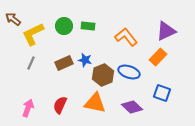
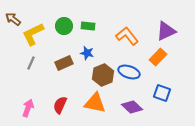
orange L-shape: moved 1 px right, 1 px up
blue star: moved 2 px right, 7 px up
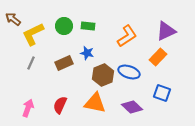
orange L-shape: rotated 95 degrees clockwise
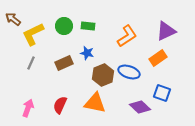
orange rectangle: moved 1 px down; rotated 12 degrees clockwise
purple diamond: moved 8 px right
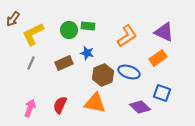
brown arrow: rotated 91 degrees counterclockwise
green circle: moved 5 px right, 4 px down
purple triangle: moved 2 px left, 1 px down; rotated 50 degrees clockwise
pink arrow: moved 2 px right
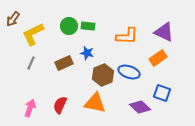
green circle: moved 4 px up
orange L-shape: rotated 35 degrees clockwise
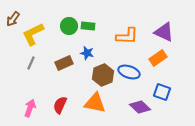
blue square: moved 1 px up
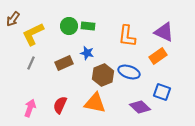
orange L-shape: rotated 95 degrees clockwise
orange rectangle: moved 2 px up
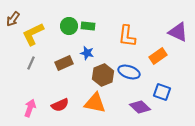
purple triangle: moved 14 px right
red semicircle: rotated 138 degrees counterclockwise
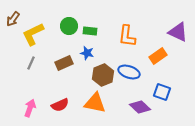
green rectangle: moved 2 px right, 5 px down
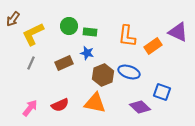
green rectangle: moved 1 px down
orange rectangle: moved 5 px left, 10 px up
pink arrow: rotated 18 degrees clockwise
